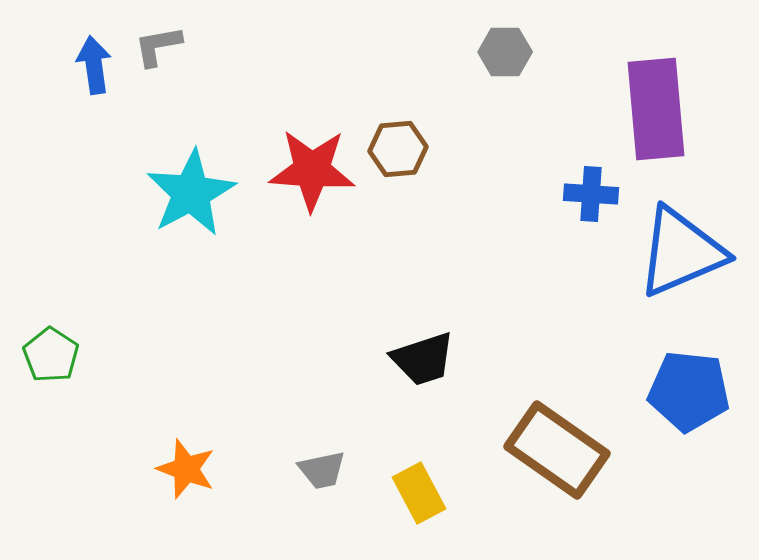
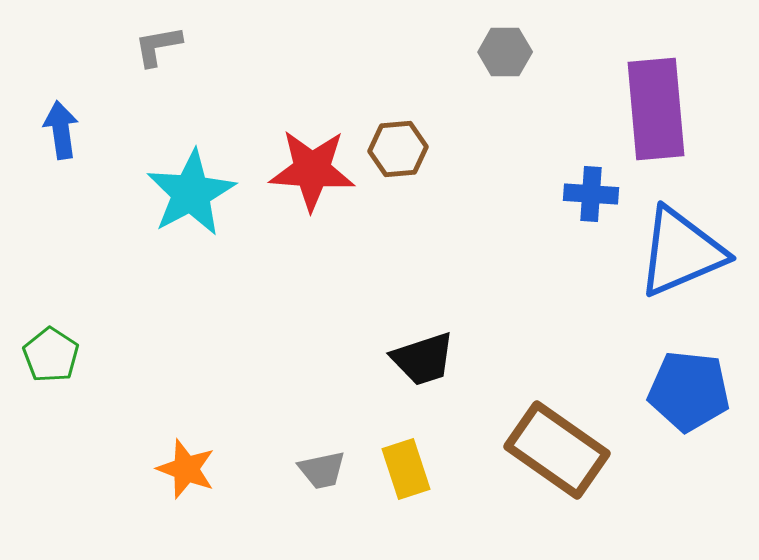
blue arrow: moved 33 px left, 65 px down
yellow rectangle: moved 13 px left, 24 px up; rotated 10 degrees clockwise
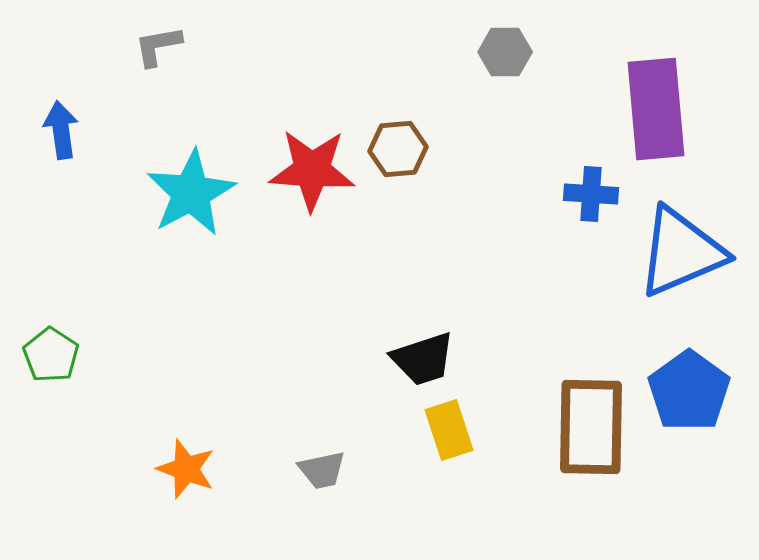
blue pentagon: rotated 30 degrees clockwise
brown rectangle: moved 34 px right, 23 px up; rotated 56 degrees clockwise
yellow rectangle: moved 43 px right, 39 px up
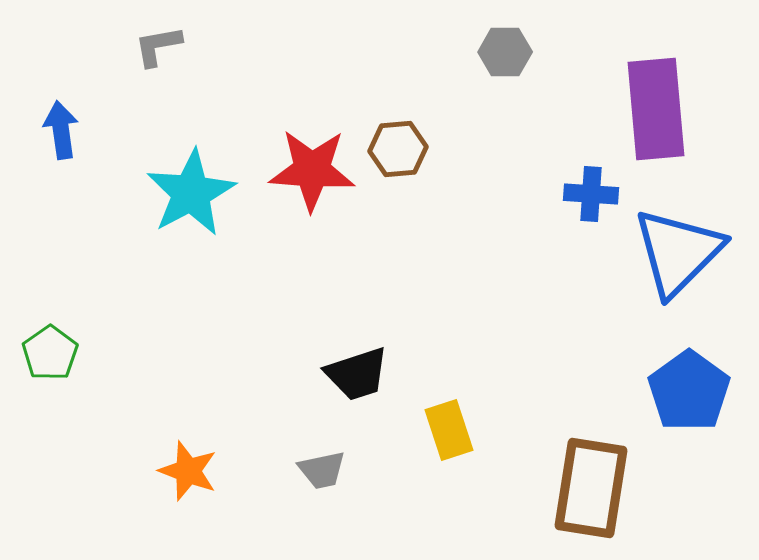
blue triangle: moved 3 px left; rotated 22 degrees counterclockwise
green pentagon: moved 1 px left, 2 px up; rotated 4 degrees clockwise
black trapezoid: moved 66 px left, 15 px down
brown rectangle: moved 61 px down; rotated 8 degrees clockwise
orange star: moved 2 px right, 2 px down
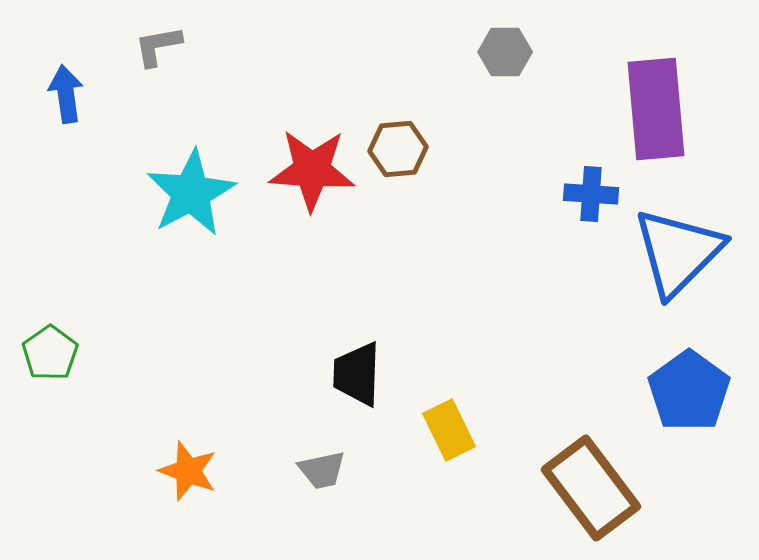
blue arrow: moved 5 px right, 36 px up
black trapezoid: rotated 110 degrees clockwise
yellow rectangle: rotated 8 degrees counterclockwise
brown rectangle: rotated 46 degrees counterclockwise
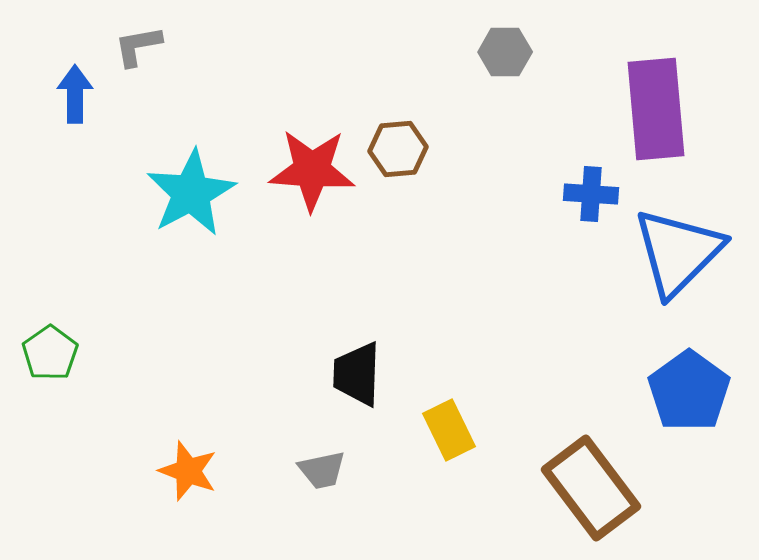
gray L-shape: moved 20 px left
blue arrow: moved 9 px right; rotated 8 degrees clockwise
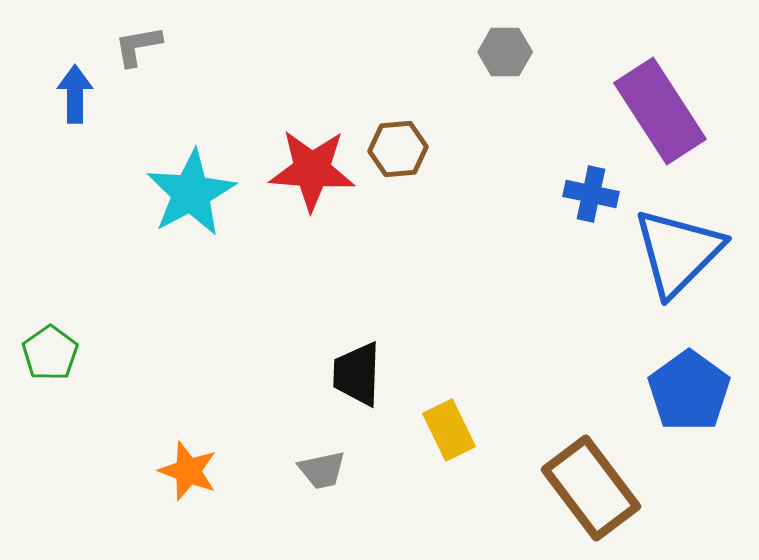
purple rectangle: moved 4 px right, 2 px down; rotated 28 degrees counterclockwise
blue cross: rotated 8 degrees clockwise
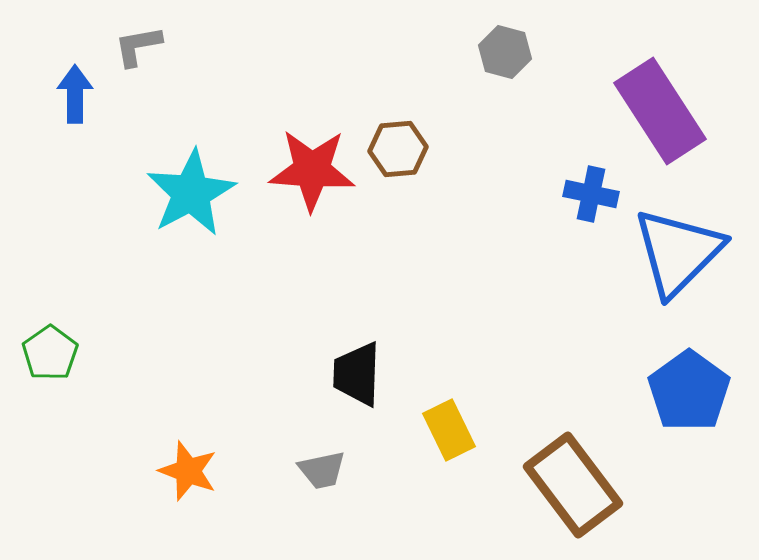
gray hexagon: rotated 15 degrees clockwise
brown rectangle: moved 18 px left, 3 px up
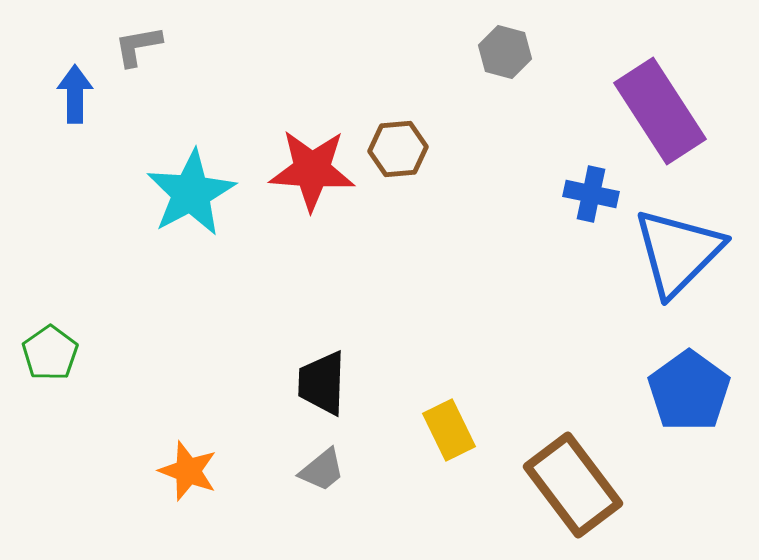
black trapezoid: moved 35 px left, 9 px down
gray trapezoid: rotated 27 degrees counterclockwise
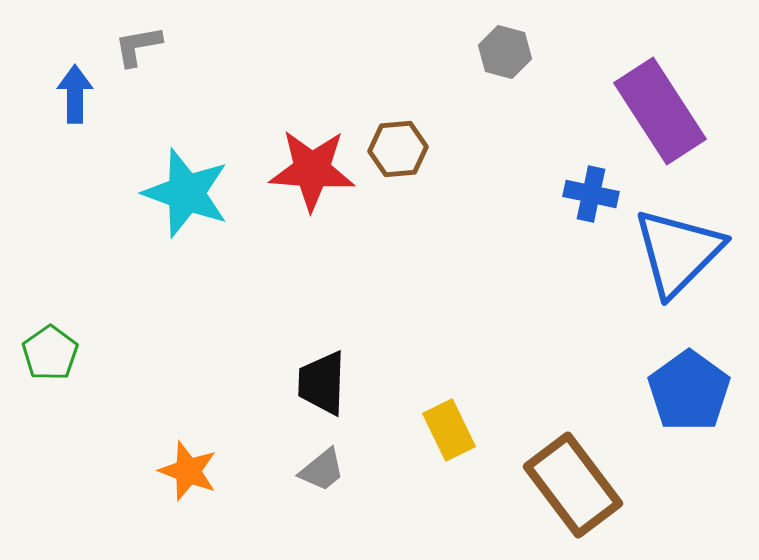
cyan star: moved 5 px left; rotated 24 degrees counterclockwise
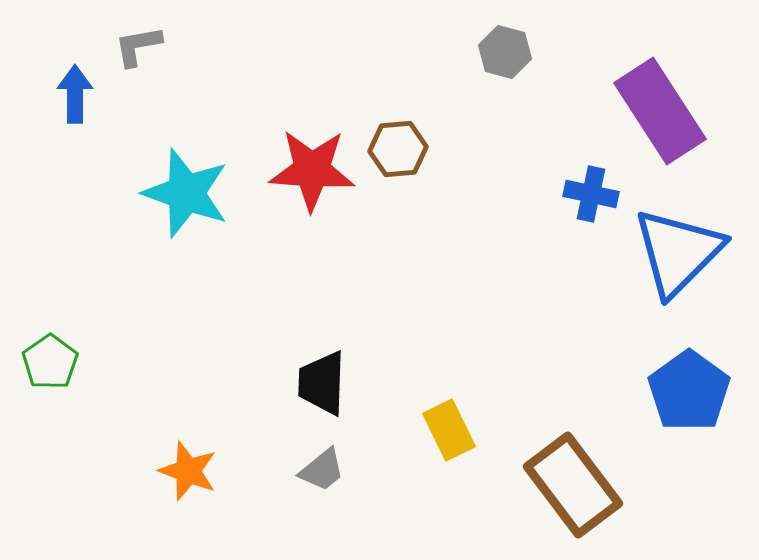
green pentagon: moved 9 px down
